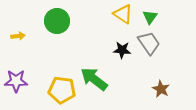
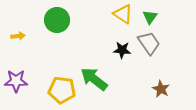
green circle: moved 1 px up
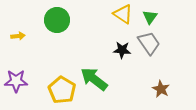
yellow pentagon: rotated 24 degrees clockwise
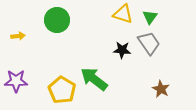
yellow triangle: rotated 15 degrees counterclockwise
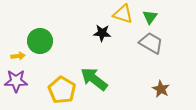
green circle: moved 17 px left, 21 px down
yellow arrow: moved 20 px down
gray trapezoid: moved 2 px right; rotated 25 degrees counterclockwise
black star: moved 20 px left, 17 px up
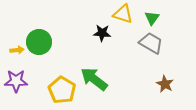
green triangle: moved 2 px right, 1 px down
green circle: moved 1 px left, 1 px down
yellow arrow: moved 1 px left, 6 px up
brown star: moved 4 px right, 5 px up
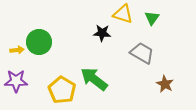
gray trapezoid: moved 9 px left, 10 px down
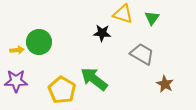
gray trapezoid: moved 1 px down
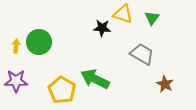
black star: moved 5 px up
yellow arrow: moved 1 px left, 4 px up; rotated 80 degrees counterclockwise
green arrow: moved 1 px right; rotated 12 degrees counterclockwise
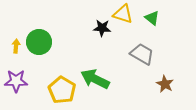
green triangle: rotated 28 degrees counterclockwise
